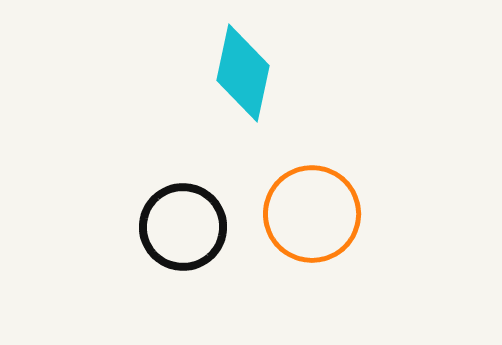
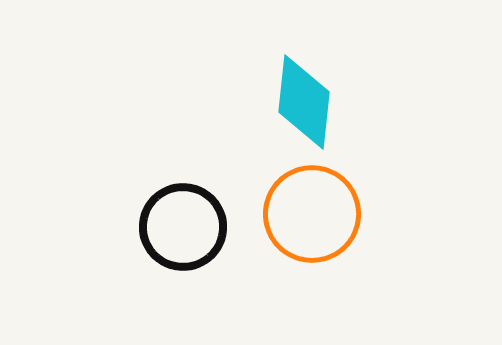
cyan diamond: moved 61 px right, 29 px down; rotated 6 degrees counterclockwise
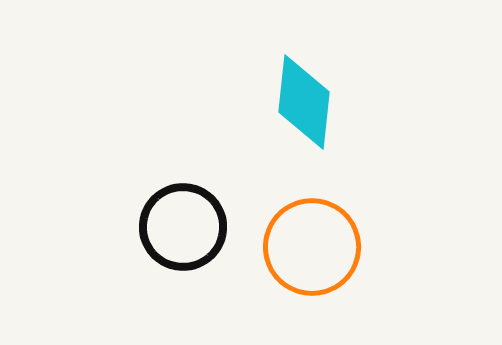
orange circle: moved 33 px down
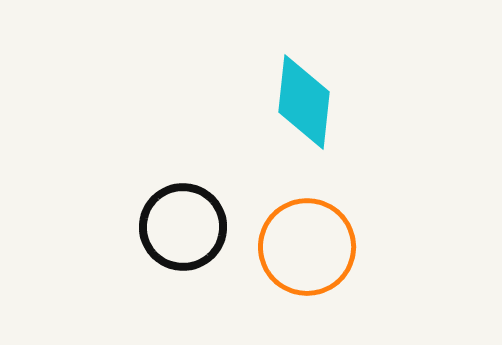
orange circle: moved 5 px left
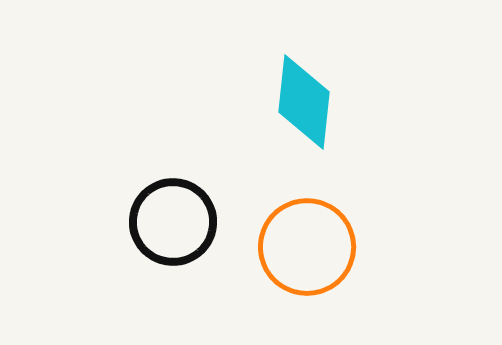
black circle: moved 10 px left, 5 px up
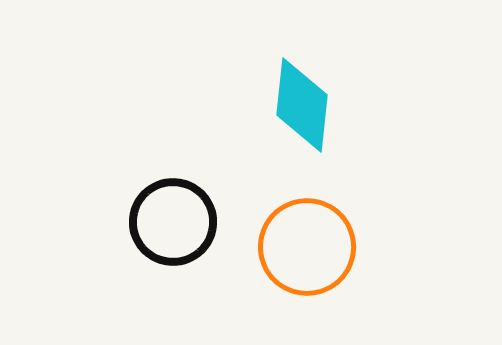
cyan diamond: moved 2 px left, 3 px down
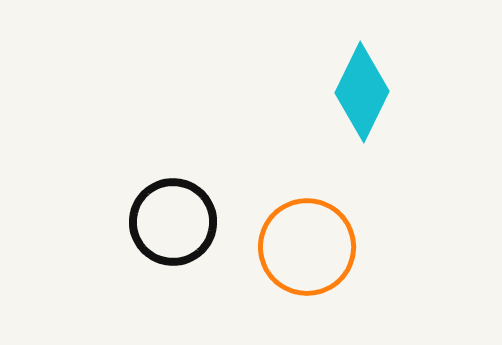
cyan diamond: moved 60 px right, 13 px up; rotated 20 degrees clockwise
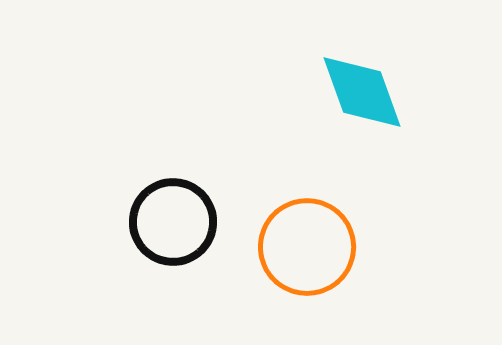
cyan diamond: rotated 46 degrees counterclockwise
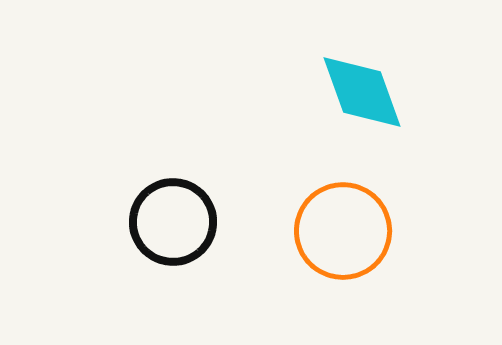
orange circle: moved 36 px right, 16 px up
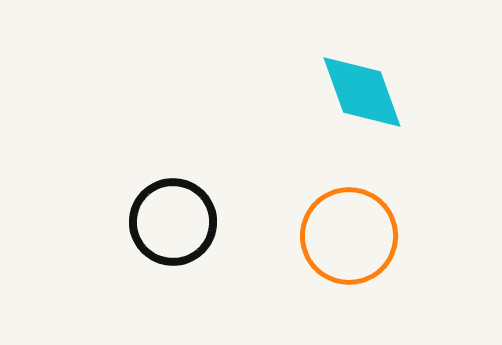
orange circle: moved 6 px right, 5 px down
